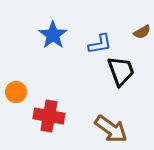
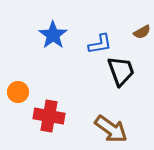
orange circle: moved 2 px right
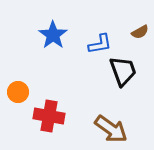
brown semicircle: moved 2 px left
black trapezoid: moved 2 px right
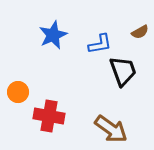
blue star: rotated 12 degrees clockwise
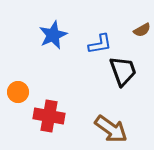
brown semicircle: moved 2 px right, 2 px up
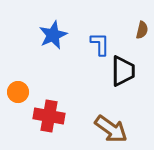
brown semicircle: rotated 48 degrees counterclockwise
blue L-shape: rotated 80 degrees counterclockwise
black trapezoid: rotated 20 degrees clockwise
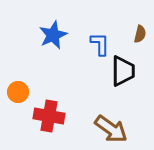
brown semicircle: moved 2 px left, 4 px down
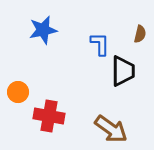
blue star: moved 10 px left, 5 px up; rotated 12 degrees clockwise
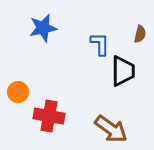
blue star: moved 2 px up
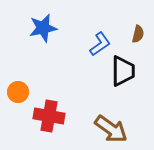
brown semicircle: moved 2 px left
blue L-shape: rotated 55 degrees clockwise
